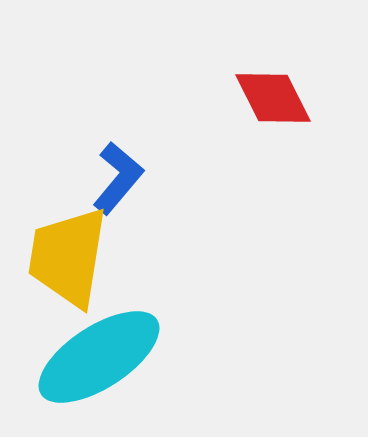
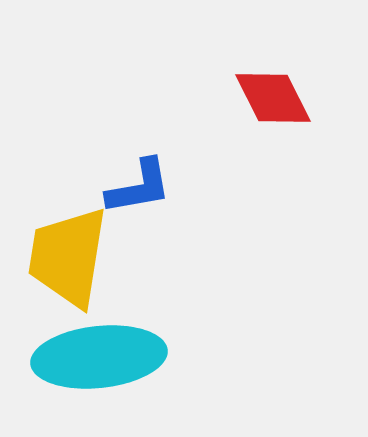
blue L-shape: moved 21 px right, 9 px down; rotated 40 degrees clockwise
cyan ellipse: rotated 27 degrees clockwise
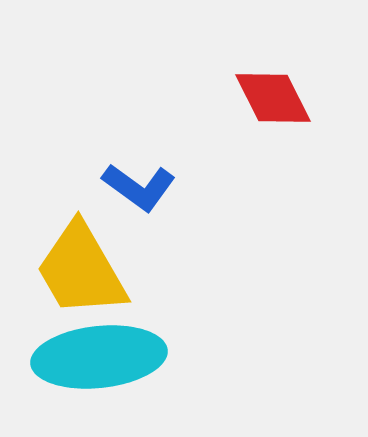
blue L-shape: rotated 46 degrees clockwise
yellow trapezoid: moved 13 px right, 13 px down; rotated 39 degrees counterclockwise
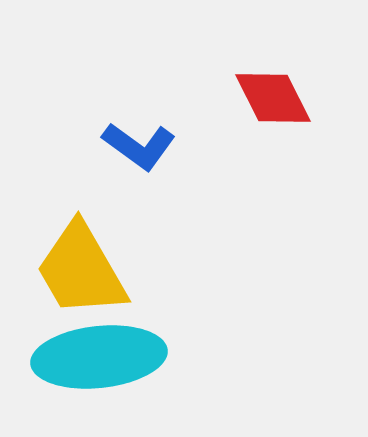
blue L-shape: moved 41 px up
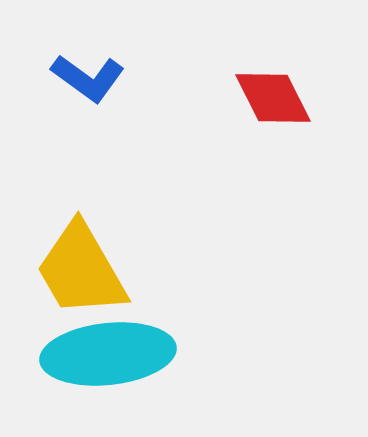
blue L-shape: moved 51 px left, 68 px up
cyan ellipse: moved 9 px right, 3 px up
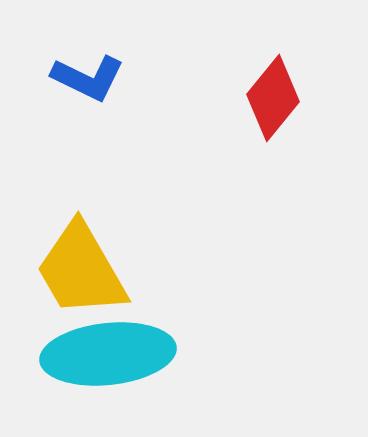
blue L-shape: rotated 10 degrees counterclockwise
red diamond: rotated 66 degrees clockwise
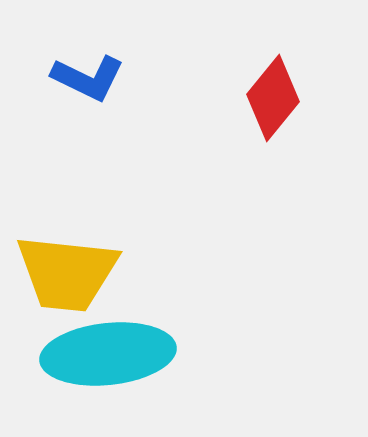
yellow trapezoid: moved 14 px left, 3 px down; rotated 54 degrees counterclockwise
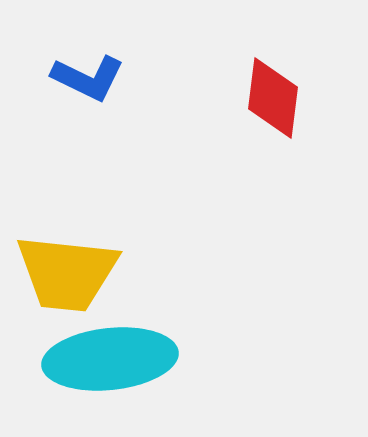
red diamond: rotated 32 degrees counterclockwise
cyan ellipse: moved 2 px right, 5 px down
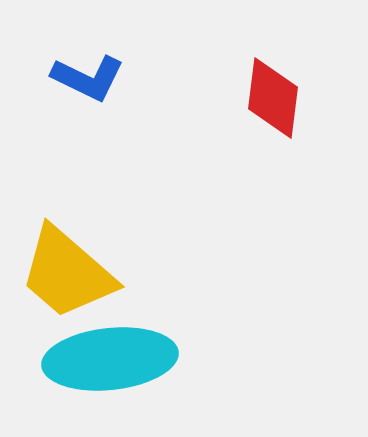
yellow trapezoid: rotated 35 degrees clockwise
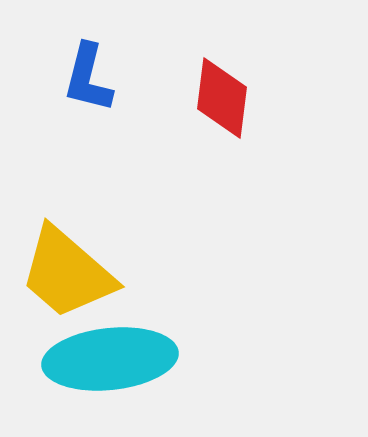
blue L-shape: rotated 78 degrees clockwise
red diamond: moved 51 px left
